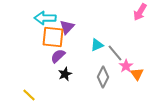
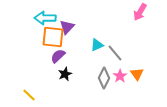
pink star: moved 6 px left, 10 px down
gray diamond: moved 1 px right, 1 px down
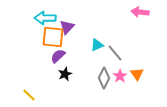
pink arrow: rotated 66 degrees clockwise
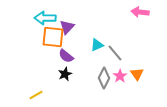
purple semicircle: moved 8 px right; rotated 98 degrees counterclockwise
yellow line: moved 7 px right; rotated 72 degrees counterclockwise
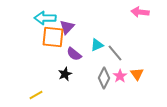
purple semicircle: moved 8 px right, 2 px up
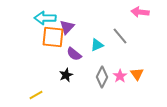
gray line: moved 5 px right, 17 px up
black star: moved 1 px right, 1 px down
gray diamond: moved 2 px left, 1 px up
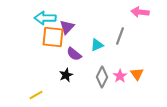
gray line: rotated 60 degrees clockwise
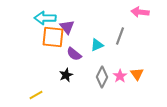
purple triangle: rotated 21 degrees counterclockwise
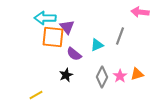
orange triangle: rotated 48 degrees clockwise
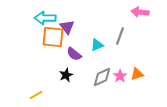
gray diamond: rotated 40 degrees clockwise
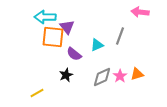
cyan arrow: moved 1 px up
yellow line: moved 1 px right, 2 px up
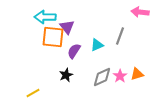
purple semicircle: moved 3 px up; rotated 84 degrees clockwise
yellow line: moved 4 px left
